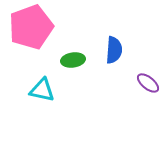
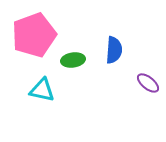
pink pentagon: moved 3 px right, 8 px down
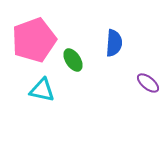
pink pentagon: moved 5 px down
blue semicircle: moved 7 px up
green ellipse: rotated 65 degrees clockwise
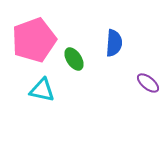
green ellipse: moved 1 px right, 1 px up
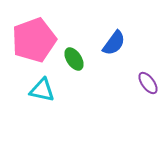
blue semicircle: rotated 32 degrees clockwise
purple ellipse: rotated 15 degrees clockwise
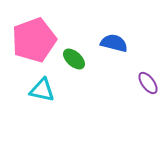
blue semicircle: rotated 112 degrees counterclockwise
green ellipse: rotated 15 degrees counterclockwise
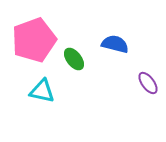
blue semicircle: moved 1 px right, 1 px down
green ellipse: rotated 10 degrees clockwise
cyan triangle: moved 1 px down
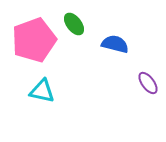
green ellipse: moved 35 px up
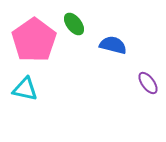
pink pentagon: rotated 15 degrees counterclockwise
blue semicircle: moved 2 px left, 1 px down
cyan triangle: moved 17 px left, 2 px up
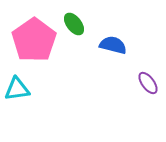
cyan triangle: moved 8 px left; rotated 20 degrees counterclockwise
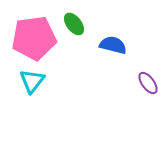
pink pentagon: moved 2 px up; rotated 27 degrees clockwise
cyan triangle: moved 15 px right, 8 px up; rotated 44 degrees counterclockwise
